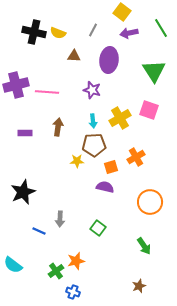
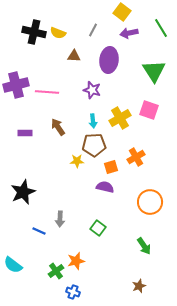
brown arrow: rotated 42 degrees counterclockwise
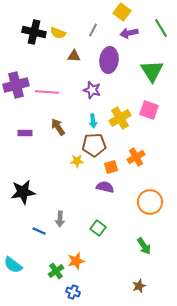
green triangle: moved 2 px left
black star: rotated 15 degrees clockwise
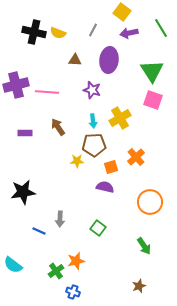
brown triangle: moved 1 px right, 4 px down
pink square: moved 4 px right, 10 px up
orange cross: rotated 12 degrees counterclockwise
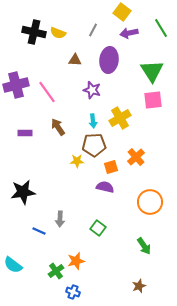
pink line: rotated 50 degrees clockwise
pink square: rotated 24 degrees counterclockwise
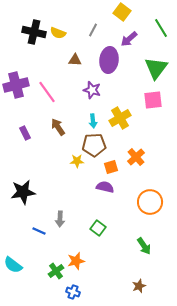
purple arrow: moved 6 px down; rotated 30 degrees counterclockwise
green triangle: moved 4 px right, 3 px up; rotated 10 degrees clockwise
purple rectangle: rotated 64 degrees clockwise
